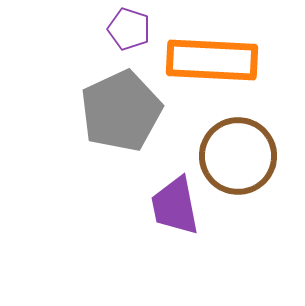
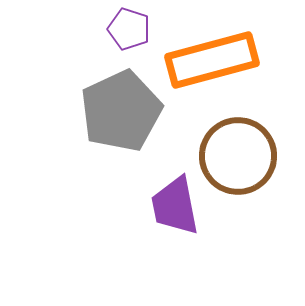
orange rectangle: rotated 18 degrees counterclockwise
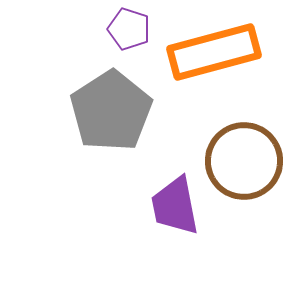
orange rectangle: moved 2 px right, 8 px up
gray pentagon: moved 10 px left; rotated 8 degrees counterclockwise
brown circle: moved 6 px right, 5 px down
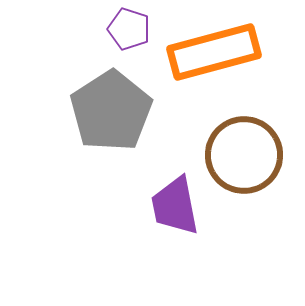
brown circle: moved 6 px up
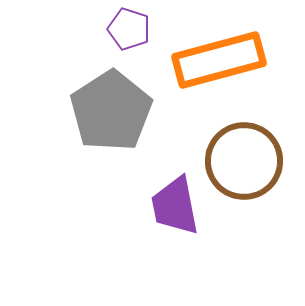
orange rectangle: moved 5 px right, 8 px down
brown circle: moved 6 px down
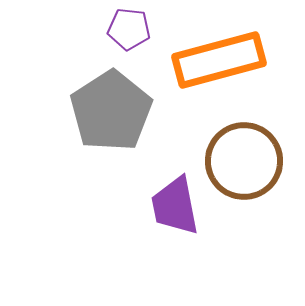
purple pentagon: rotated 12 degrees counterclockwise
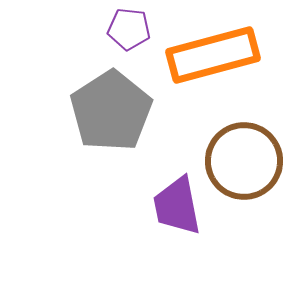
orange rectangle: moved 6 px left, 5 px up
purple trapezoid: moved 2 px right
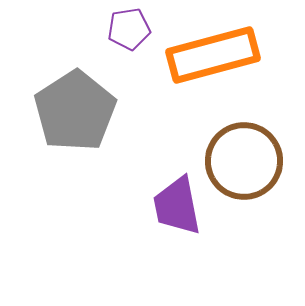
purple pentagon: rotated 15 degrees counterclockwise
gray pentagon: moved 36 px left
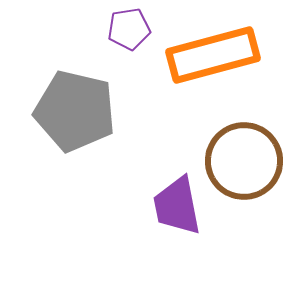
gray pentagon: rotated 26 degrees counterclockwise
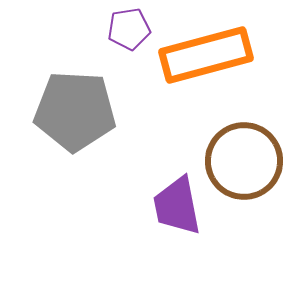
orange rectangle: moved 7 px left
gray pentagon: rotated 10 degrees counterclockwise
